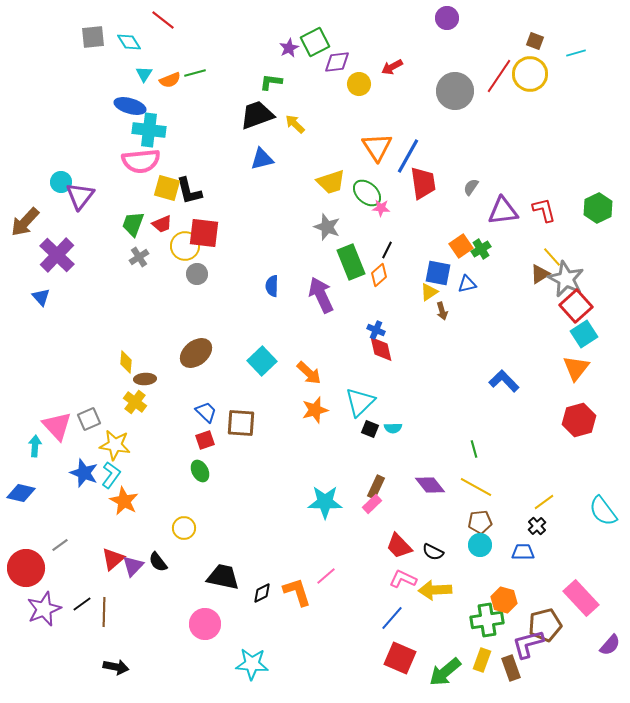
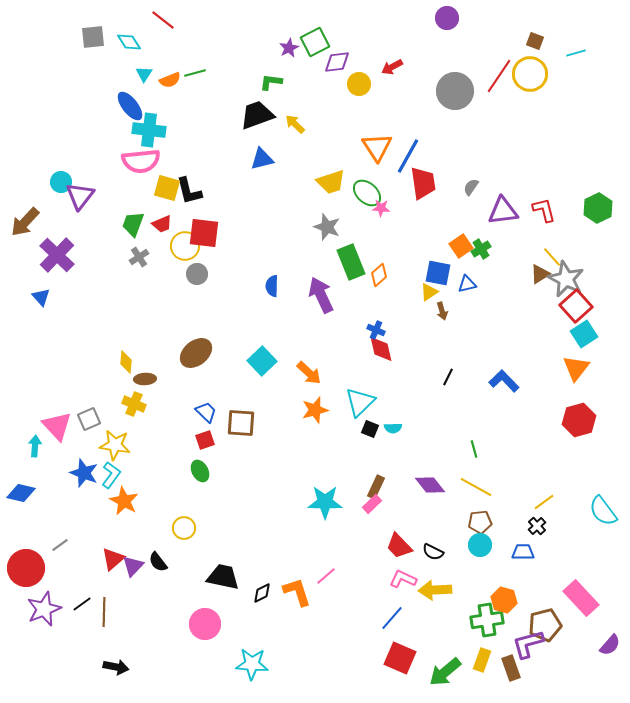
blue ellipse at (130, 106): rotated 36 degrees clockwise
black line at (387, 250): moved 61 px right, 127 px down
yellow cross at (135, 402): moved 1 px left, 2 px down; rotated 15 degrees counterclockwise
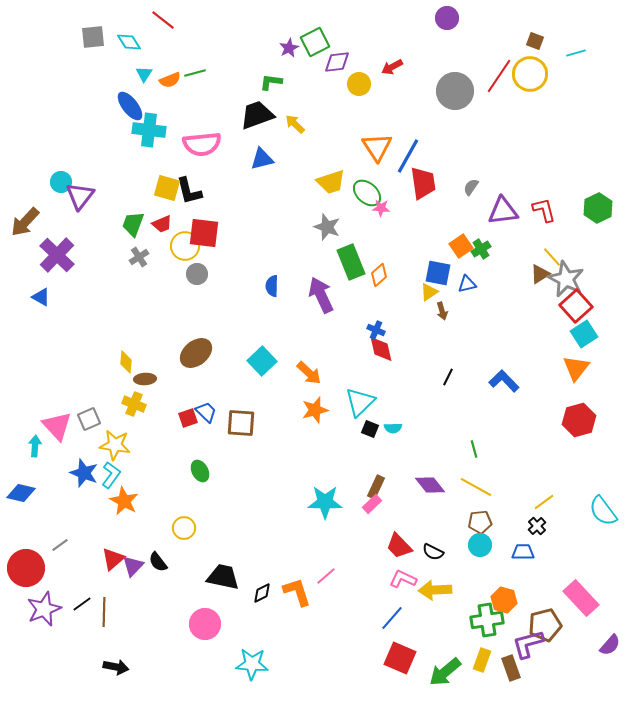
pink semicircle at (141, 161): moved 61 px right, 17 px up
blue triangle at (41, 297): rotated 18 degrees counterclockwise
red square at (205, 440): moved 17 px left, 22 px up
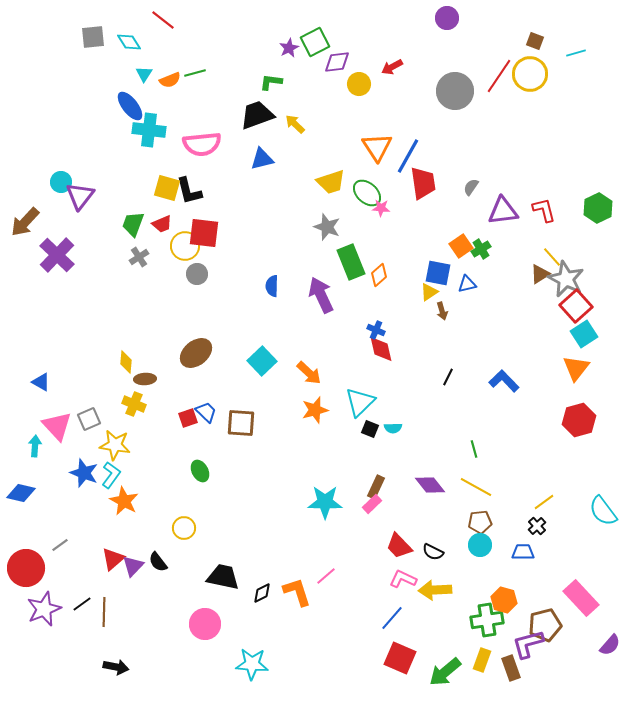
blue triangle at (41, 297): moved 85 px down
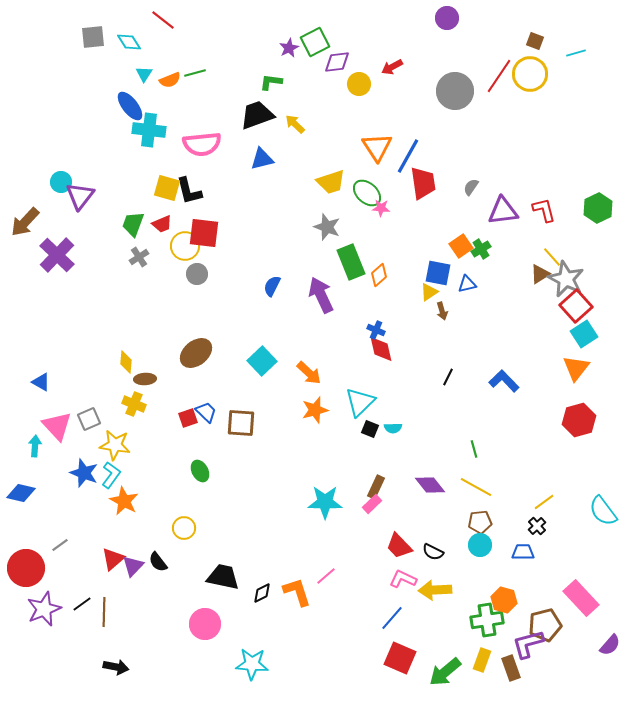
blue semicircle at (272, 286): rotated 25 degrees clockwise
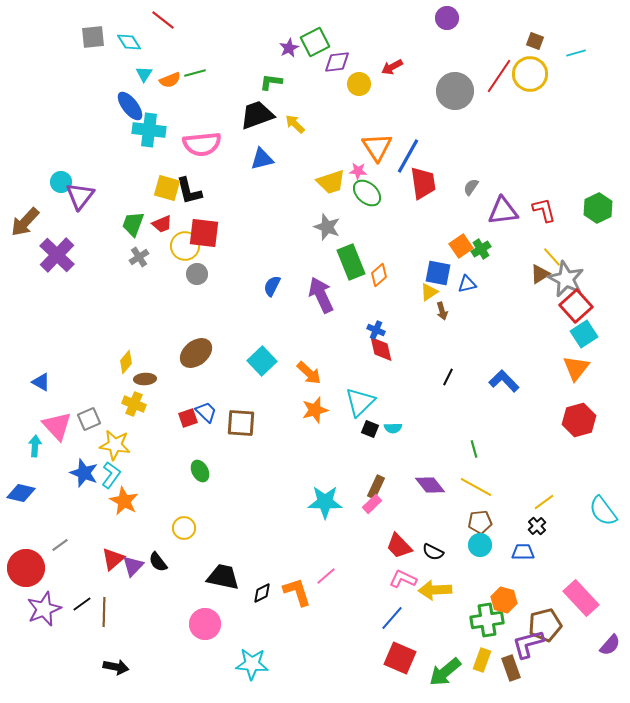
pink star at (381, 208): moved 23 px left, 37 px up
yellow diamond at (126, 362): rotated 35 degrees clockwise
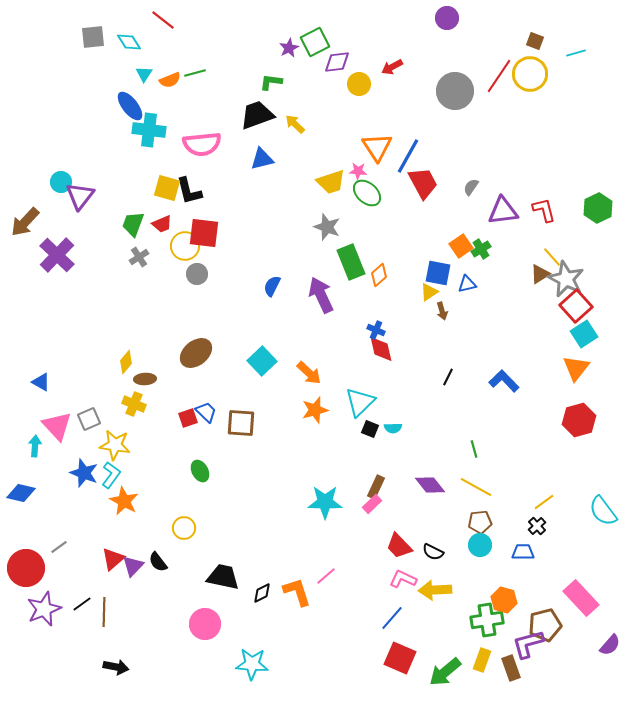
red trapezoid at (423, 183): rotated 20 degrees counterclockwise
gray line at (60, 545): moved 1 px left, 2 px down
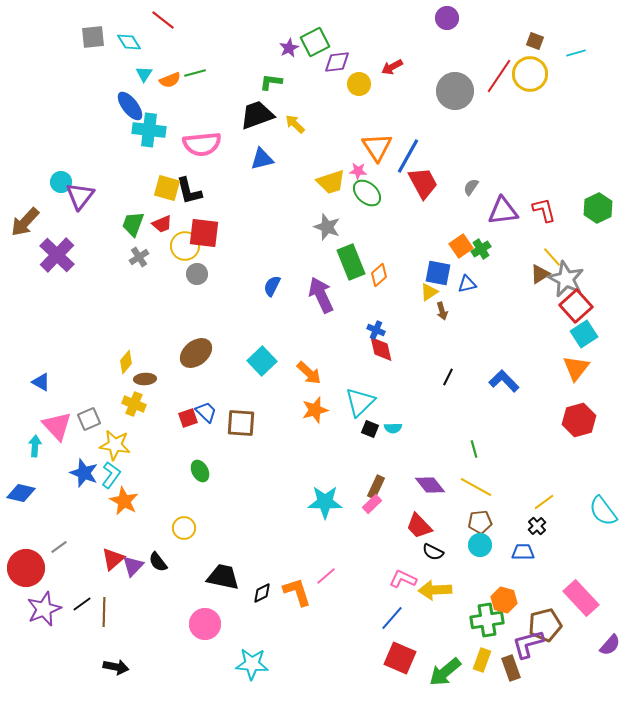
red trapezoid at (399, 546): moved 20 px right, 20 px up
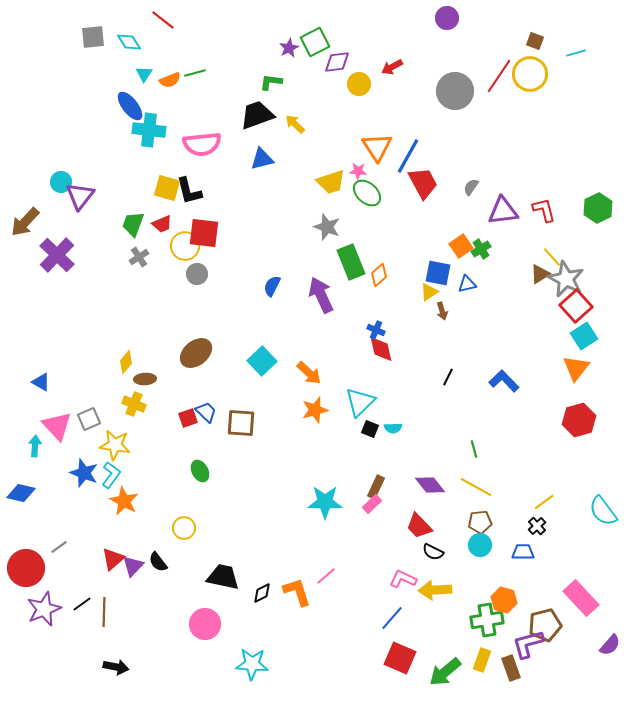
cyan square at (584, 334): moved 2 px down
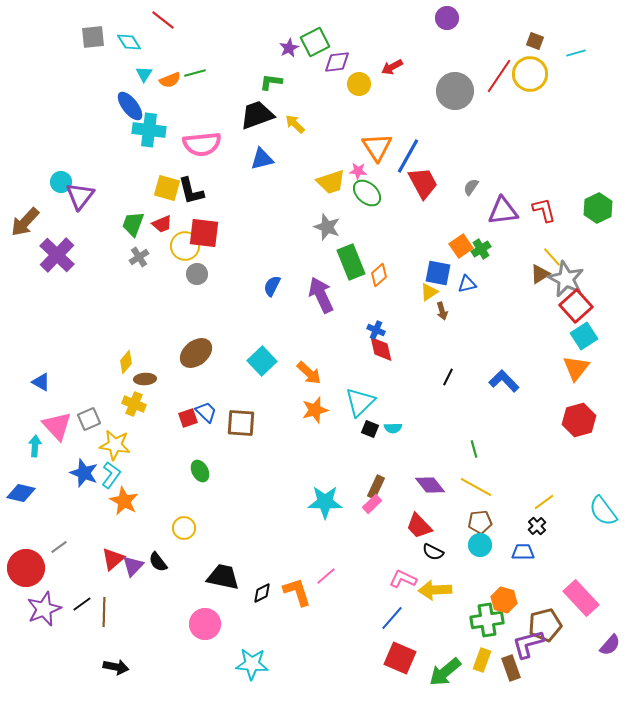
black L-shape at (189, 191): moved 2 px right
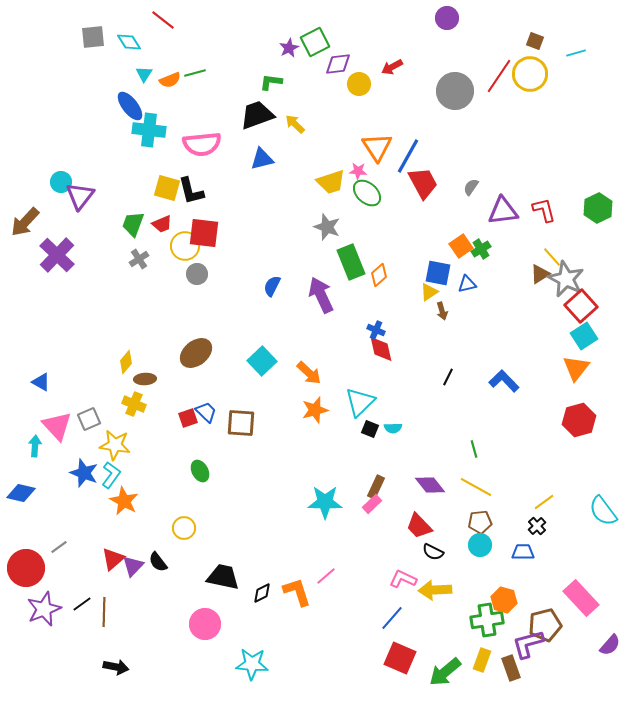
purple diamond at (337, 62): moved 1 px right, 2 px down
gray cross at (139, 257): moved 2 px down
red square at (576, 306): moved 5 px right
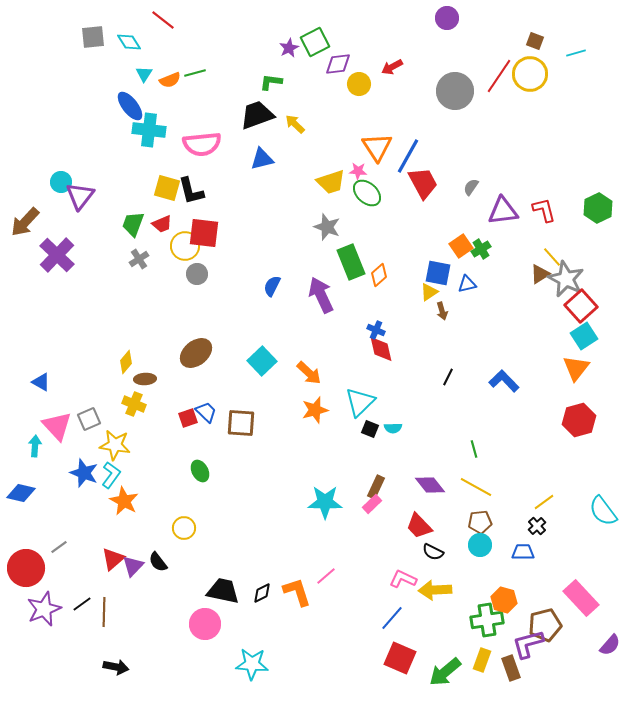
black trapezoid at (223, 577): moved 14 px down
